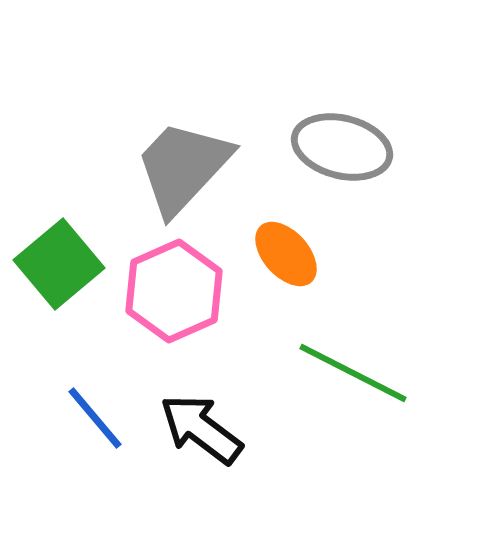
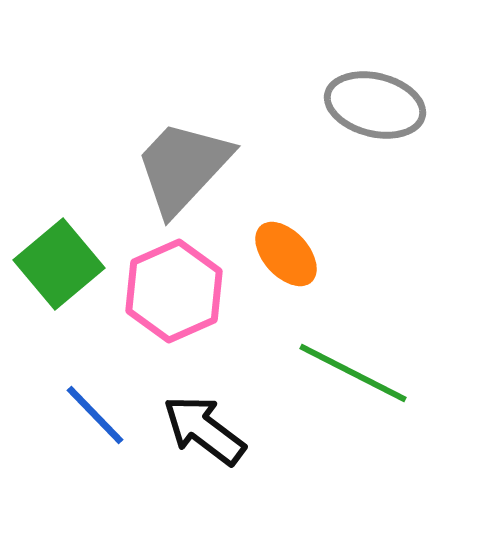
gray ellipse: moved 33 px right, 42 px up
blue line: moved 3 px up; rotated 4 degrees counterclockwise
black arrow: moved 3 px right, 1 px down
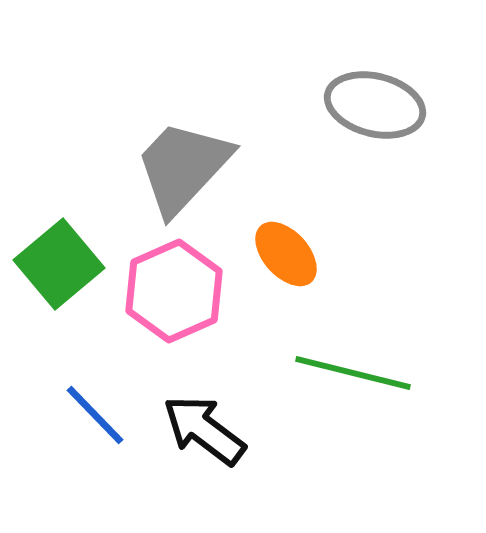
green line: rotated 13 degrees counterclockwise
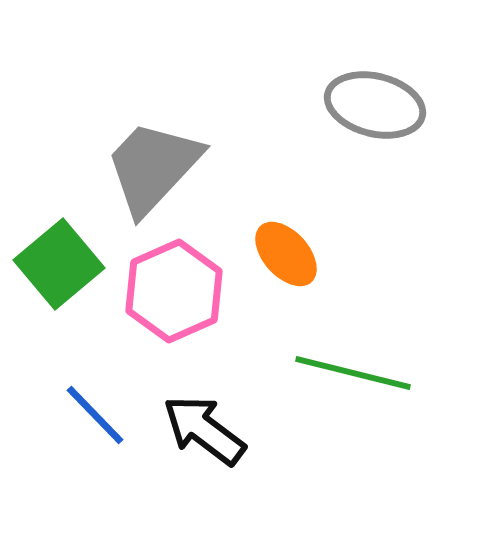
gray trapezoid: moved 30 px left
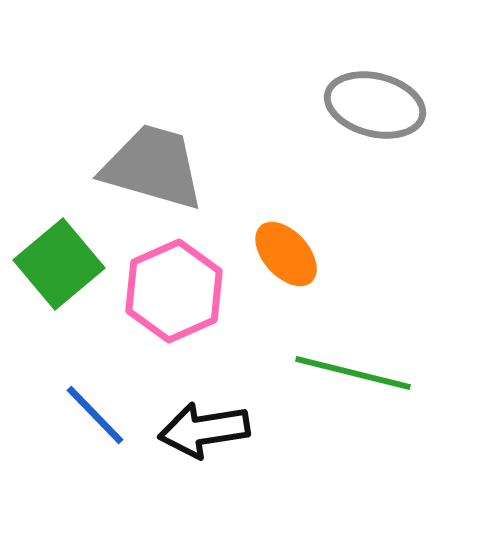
gray trapezoid: rotated 63 degrees clockwise
black arrow: rotated 46 degrees counterclockwise
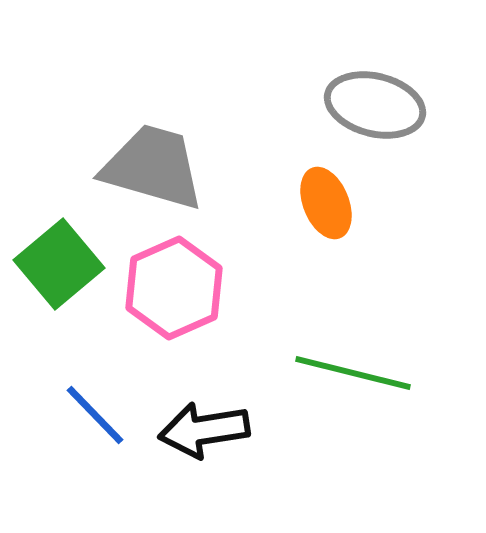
orange ellipse: moved 40 px right, 51 px up; rotated 20 degrees clockwise
pink hexagon: moved 3 px up
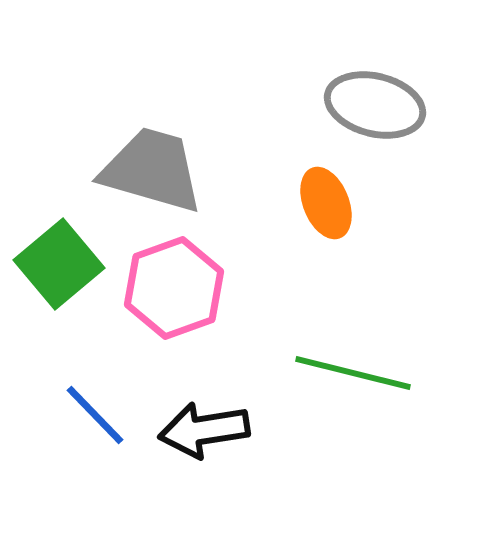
gray trapezoid: moved 1 px left, 3 px down
pink hexagon: rotated 4 degrees clockwise
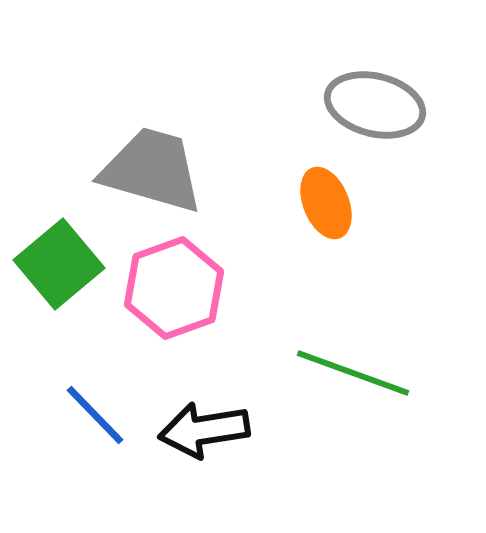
green line: rotated 6 degrees clockwise
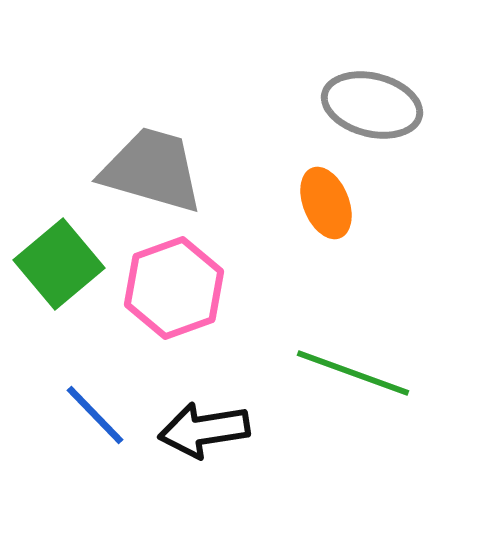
gray ellipse: moved 3 px left
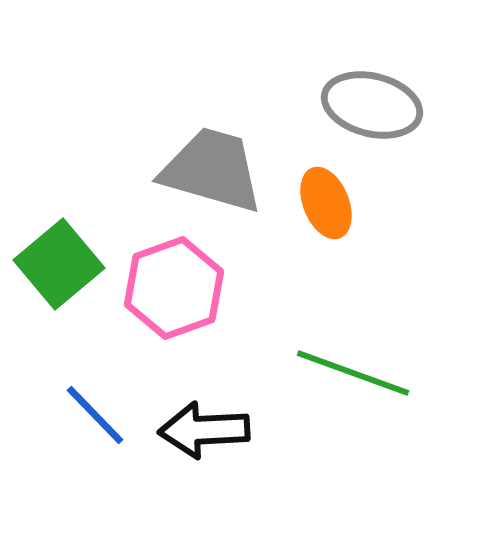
gray trapezoid: moved 60 px right
black arrow: rotated 6 degrees clockwise
